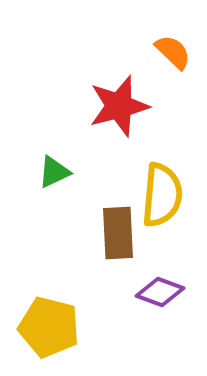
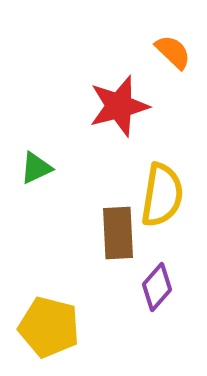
green triangle: moved 18 px left, 4 px up
yellow semicircle: rotated 4 degrees clockwise
purple diamond: moved 3 px left, 5 px up; rotated 69 degrees counterclockwise
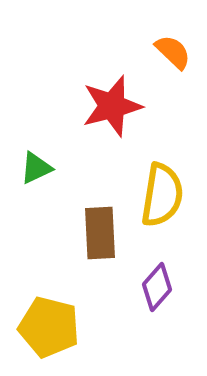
red star: moved 7 px left
brown rectangle: moved 18 px left
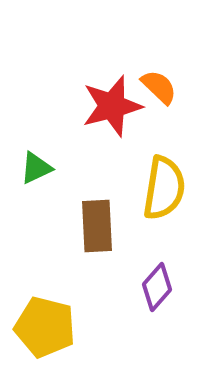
orange semicircle: moved 14 px left, 35 px down
yellow semicircle: moved 2 px right, 7 px up
brown rectangle: moved 3 px left, 7 px up
yellow pentagon: moved 4 px left
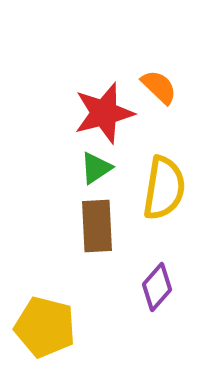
red star: moved 8 px left, 7 px down
green triangle: moved 60 px right; rotated 9 degrees counterclockwise
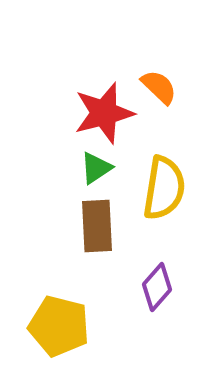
yellow pentagon: moved 14 px right, 1 px up
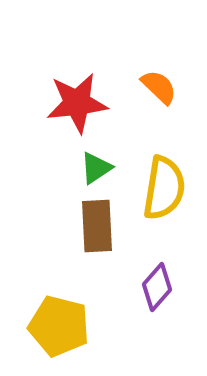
red star: moved 27 px left, 10 px up; rotated 8 degrees clockwise
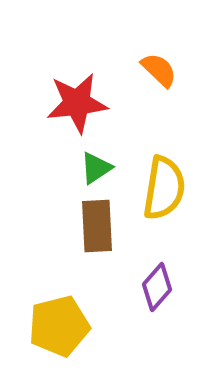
orange semicircle: moved 17 px up
yellow pentagon: rotated 28 degrees counterclockwise
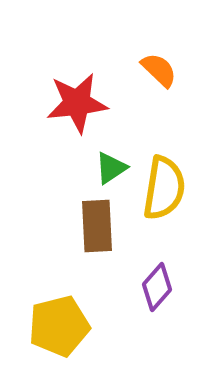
green triangle: moved 15 px right
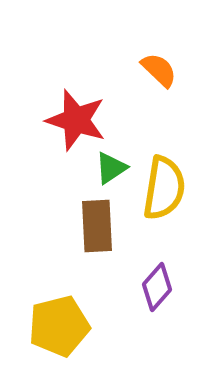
red star: moved 1 px left, 17 px down; rotated 24 degrees clockwise
